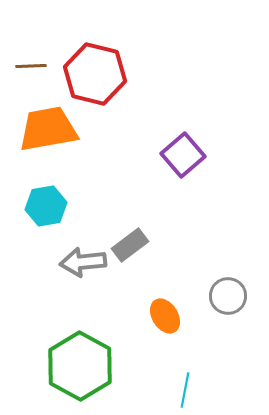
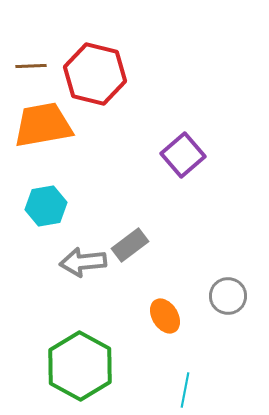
orange trapezoid: moved 5 px left, 4 px up
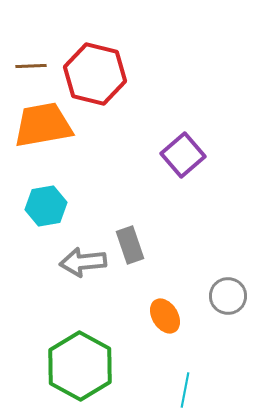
gray rectangle: rotated 72 degrees counterclockwise
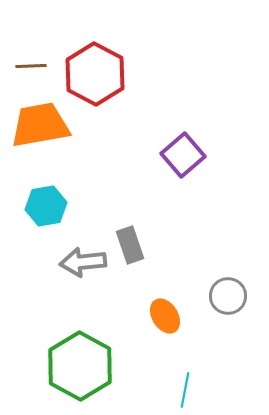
red hexagon: rotated 14 degrees clockwise
orange trapezoid: moved 3 px left
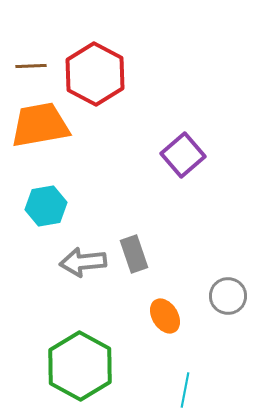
gray rectangle: moved 4 px right, 9 px down
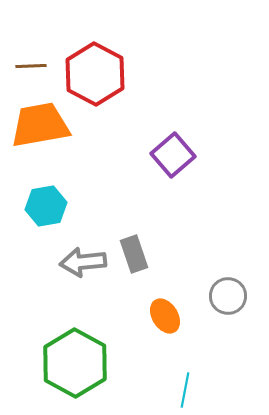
purple square: moved 10 px left
green hexagon: moved 5 px left, 3 px up
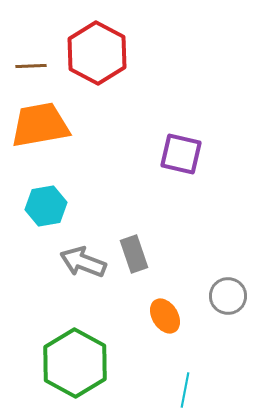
red hexagon: moved 2 px right, 21 px up
purple square: moved 8 px right, 1 px up; rotated 36 degrees counterclockwise
gray arrow: rotated 27 degrees clockwise
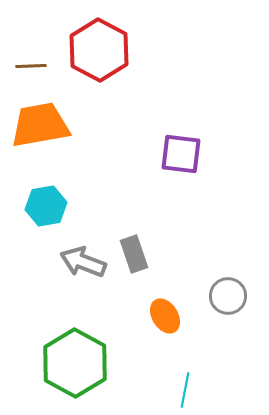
red hexagon: moved 2 px right, 3 px up
purple square: rotated 6 degrees counterclockwise
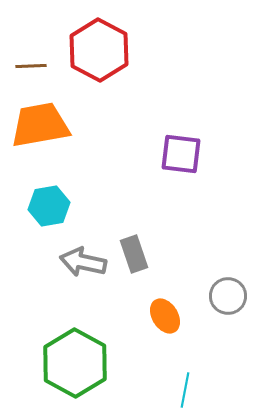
cyan hexagon: moved 3 px right
gray arrow: rotated 9 degrees counterclockwise
